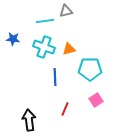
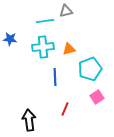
blue star: moved 3 px left
cyan cross: moved 1 px left; rotated 25 degrees counterclockwise
cyan pentagon: rotated 20 degrees counterclockwise
pink square: moved 1 px right, 3 px up
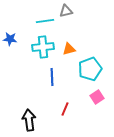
blue line: moved 3 px left
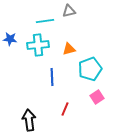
gray triangle: moved 3 px right
cyan cross: moved 5 px left, 2 px up
